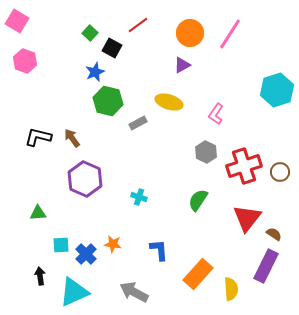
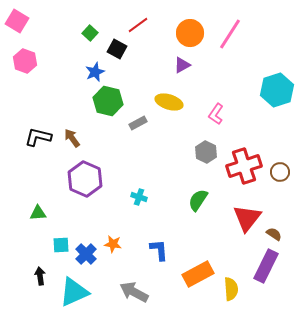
black square: moved 5 px right, 1 px down
orange rectangle: rotated 20 degrees clockwise
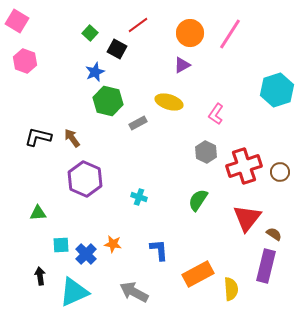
purple rectangle: rotated 12 degrees counterclockwise
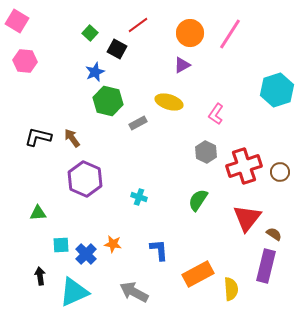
pink hexagon: rotated 15 degrees counterclockwise
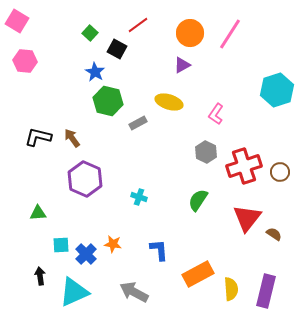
blue star: rotated 18 degrees counterclockwise
purple rectangle: moved 25 px down
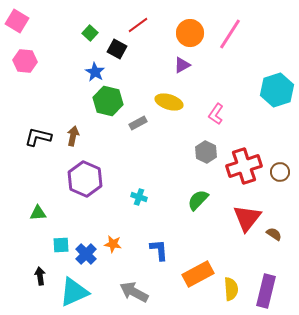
brown arrow: moved 1 px right, 2 px up; rotated 48 degrees clockwise
green semicircle: rotated 10 degrees clockwise
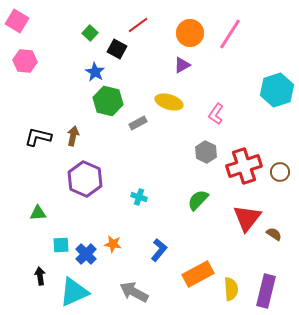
blue L-shape: rotated 45 degrees clockwise
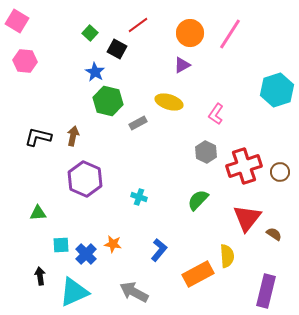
yellow semicircle: moved 4 px left, 33 px up
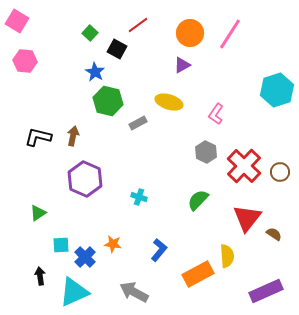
red cross: rotated 28 degrees counterclockwise
green triangle: rotated 30 degrees counterclockwise
blue cross: moved 1 px left, 3 px down
purple rectangle: rotated 52 degrees clockwise
